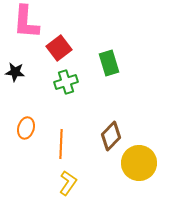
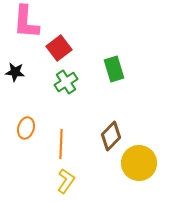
green rectangle: moved 5 px right, 6 px down
green cross: rotated 15 degrees counterclockwise
yellow L-shape: moved 2 px left, 2 px up
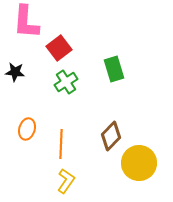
orange ellipse: moved 1 px right, 1 px down
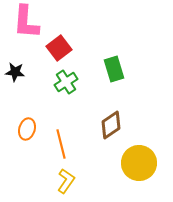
brown diamond: moved 11 px up; rotated 12 degrees clockwise
orange line: rotated 16 degrees counterclockwise
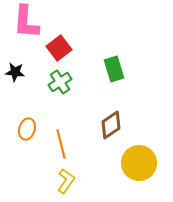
green cross: moved 6 px left
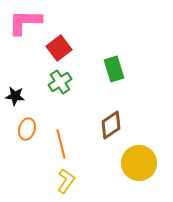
pink L-shape: moved 1 px left; rotated 87 degrees clockwise
black star: moved 24 px down
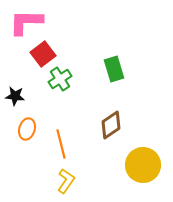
pink L-shape: moved 1 px right
red square: moved 16 px left, 6 px down
green cross: moved 3 px up
yellow circle: moved 4 px right, 2 px down
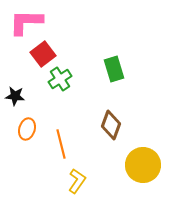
brown diamond: rotated 36 degrees counterclockwise
yellow L-shape: moved 11 px right
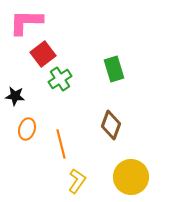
yellow circle: moved 12 px left, 12 px down
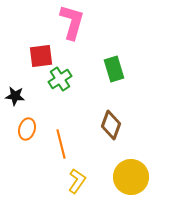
pink L-shape: moved 46 px right; rotated 105 degrees clockwise
red square: moved 2 px left, 2 px down; rotated 30 degrees clockwise
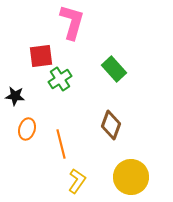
green rectangle: rotated 25 degrees counterclockwise
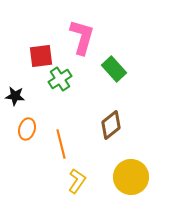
pink L-shape: moved 10 px right, 15 px down
brown diamond: rotated 32 degrees clockwise
